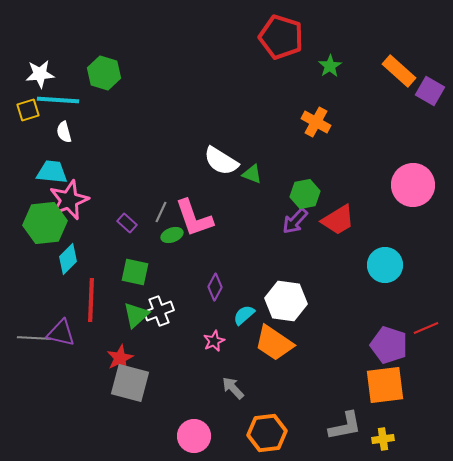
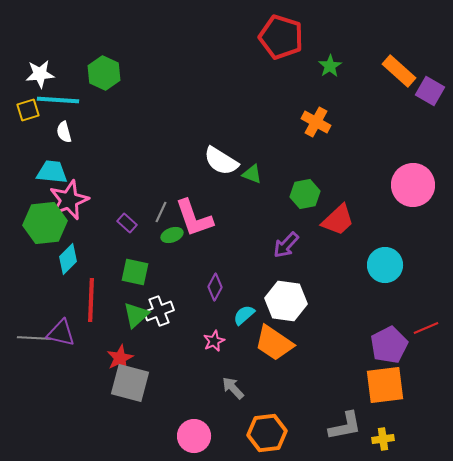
green hexagon at (104, 73): rotated 8 degrees clockwise
red trapezoid at (338, 220): rotated 12 degrees counterclockwise
purple arrow at (295, 221): moved 9 px left, 24 px down
purple pentagon at (389, 345): rotated 27 degrees clockwise
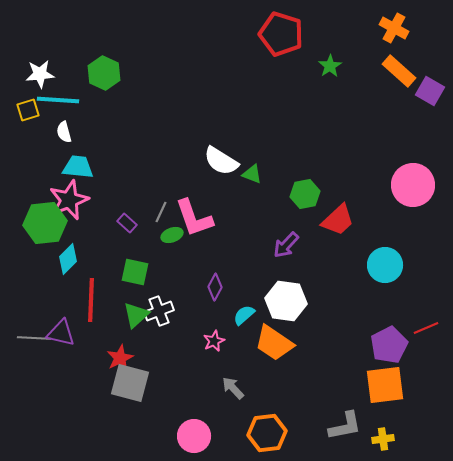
red pentagon at (281, 37): moved 3 px up
orange cross at (316, 122): moved 78 px right, 94 px up
cyan trapezoid at (52, 172): moved 26 px right, 5 px up
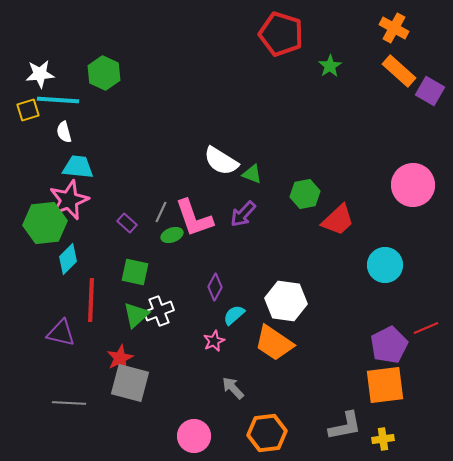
purple arrow at (286, 245): moved 43 px left, 31 px up
cyan semicircle at (244, 315): moved 10 px left
gray line at (34, 338): moved 35 px right, 65 px down
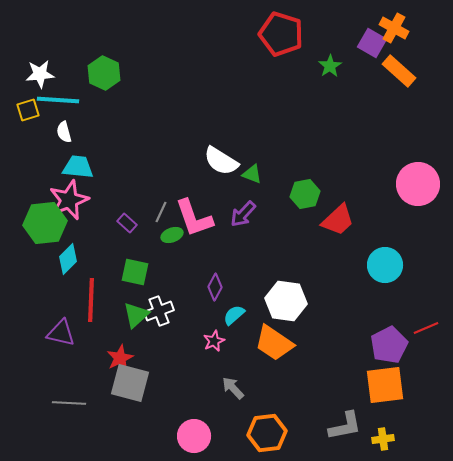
purple square at (430, 91): moved 58 px left, 48 px up
pink circle at (413, 185): moved 5 px right, 1 px up
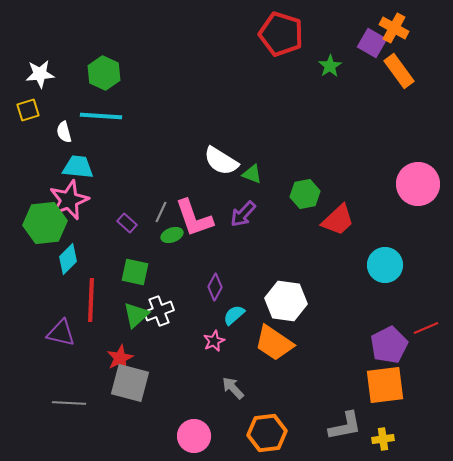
orange rectangle at (399, 71): rotated 12 degrees clockwise
cyan line at (58, 100): moved 43 px right, 16 px down
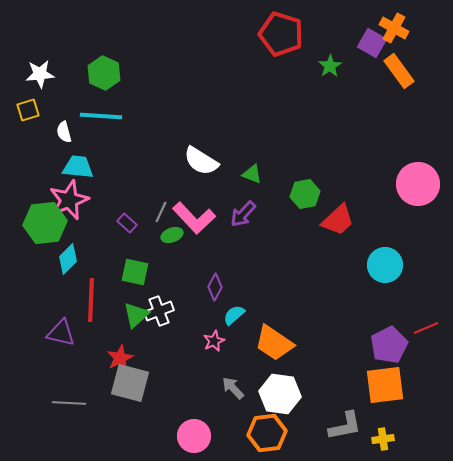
white semicircle at (221, 161): moved 20 px left
pink L-shape at (194, 218): rotated 24 degrees counterclockwise
white hexagon at (286, 301): moved 6 px left, 93 px down
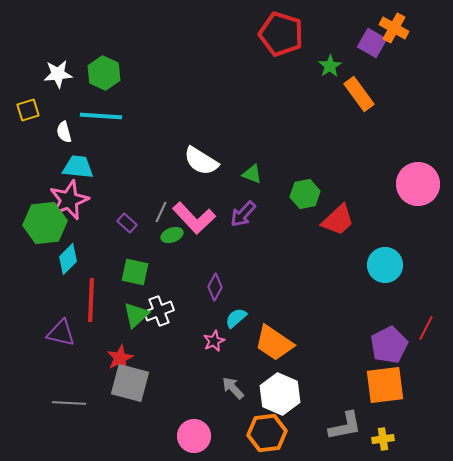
orange rectangle at (399, 71): moved 40 px left, 23 px down
white star at (40, 74): moved 18 px right
cyan semicircle at (234, 315): moved 2 px right, 3 px down
red line at (426, 328): rotated 40 degrees counterclockwise
white hexagon at (280, 394): rotated 15 degrees clockwise
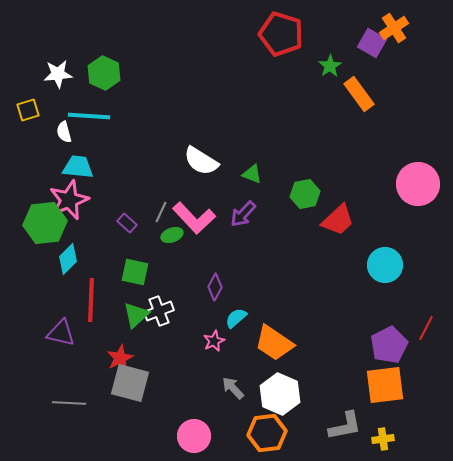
orange cross at (394, 28): rotated 28 degrees clockwise
cyan line at (101, 116): moved 12 px left
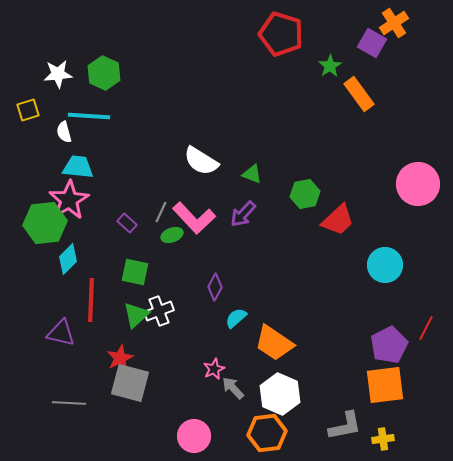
orange cross at (394, 28): moved 5 px up
pink star at (69, 200): rotated 9 degrees counterclockwise
pink star at (214, 341): moved 28 px down
